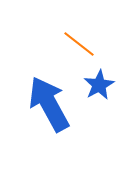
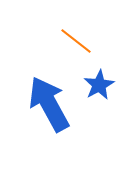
orange line: moved 3 px left, 3 px up
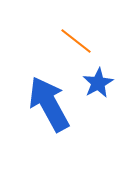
blue star: moved 1 px left, 2 px up
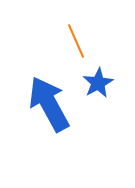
orange line: rotated 28 degrees clockwise
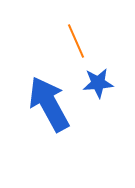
blue star: rotated 24 degrees clockwise
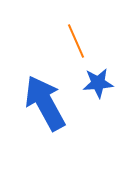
blue arrow: moved 4 px left, 1 px up
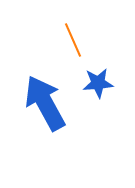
orange line: moved 3 px left, 1 px up
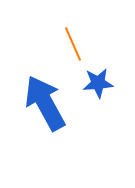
orange line: moved 4 px down
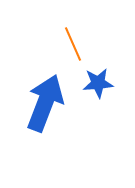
blue arrow: rotated 50 degrees clockwise
